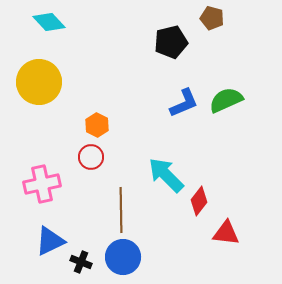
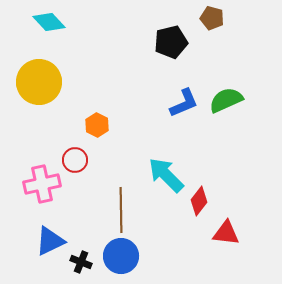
red circle: moved 16 px left, 3 px down
blue circle: moved 2 px left, 1 px up
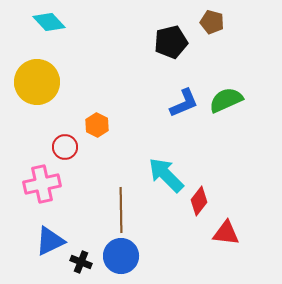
brown pentagon: moved 4 px down
yellow circle: moved 2 px left
red circle: moved 10 px left, 13 px up
